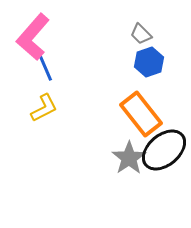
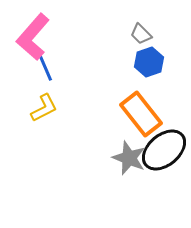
gray star: rotated 16 degrees counterclockwise
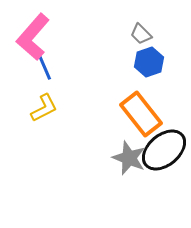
blue line: moved 1 px left, 1 px up
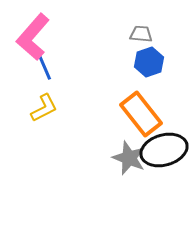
gray trapezoid: rotated 140 degrees clockwise
black ellipse: rotated 24 degrees clockwise
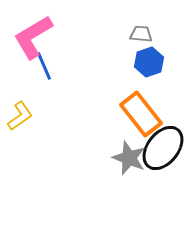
pink L-shape: rotated 18 degrees clockwise
yellow L-shape: moved 24 px left, 8 px down; rotated 8 degrees counterclockwise
black ellipse: moved 1 px left, 2 px up; rotated 36 degrees counterclockwise
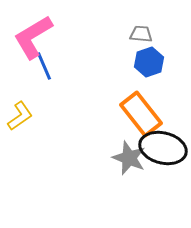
black ellipse: rotated 66 degrees clockwise
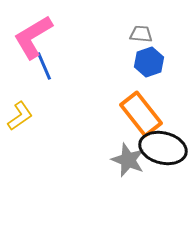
gray star: moved 1 px left, 2 px down
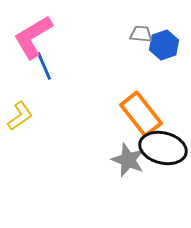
blue hexagon: moved 15 px right, 17 px up
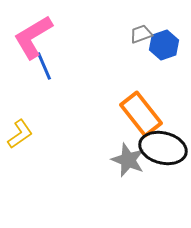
gray trapezoid: rotated 25 degrees counterclockwise
yellow L-shape: moved 18 px down
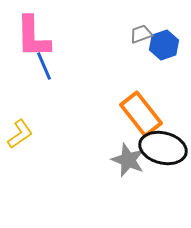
pink L-shape: rotated 60 degrees counterclockwise
